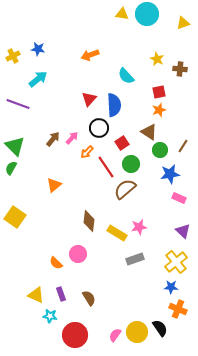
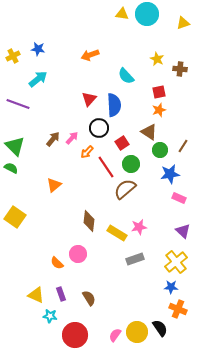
green semicircle at (11, 168): rotated 88 degrees clockwise
orange semicircle at (56, 263): moved 1 px right
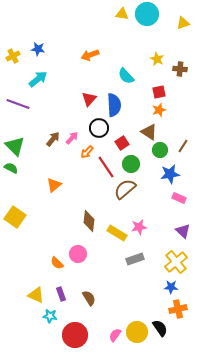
orange cross at (178, 309): rotated 36 degrees counterclockwise
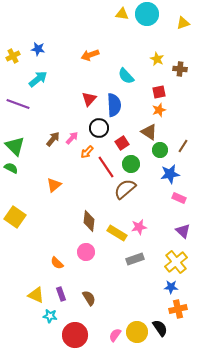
pink circle at (78, 254): moved 8 px right, 2 px up
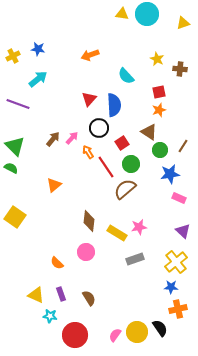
orange arrow at (87, 152): moved 1 px right; rotated 104 degrees clockwise
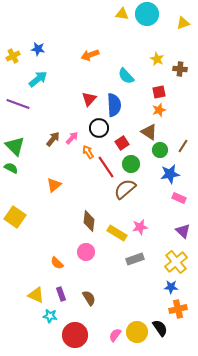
pink star at (139, 227): moved 1 px right
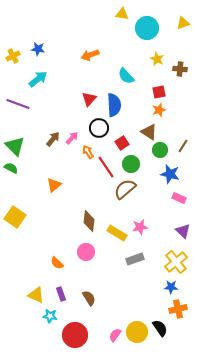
cyan circle at (147, 14): moved 14 px down
blue star at (170, 174): rotated 24 degrees clockwise
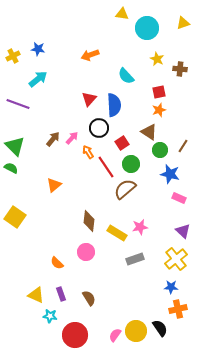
yellow cross at (176, 262): moved 3 px up
yellow circle at (137, 332): moved 1 px left, 1 px up
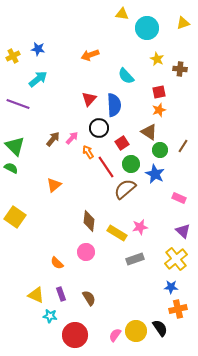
blue star at (170, 174): moved 15 px left; rotated 12 degrees clockwise
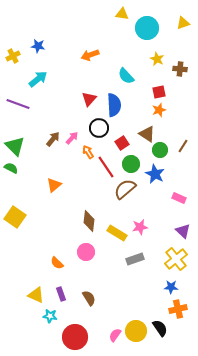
blue star at (38, 49): moved 3 px up
brown triangle at (149, 132): moved 2 px left, 2 px down
red circle at (75, 335): moved 2 px down
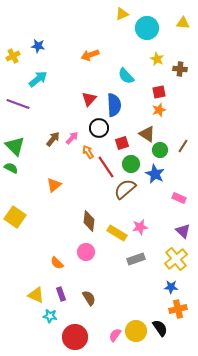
yellow triangle at (122, 14): rotated 32 degrees counterclockwise
yellow triangle at (183, 23): rotated 24 degrees clockwise
red square at (122, 143): rotated 16 degrees clockwise
gray rectangle at (135, 259): moved 1 px right
